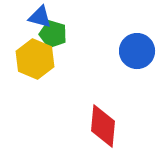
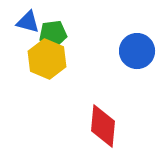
blue triangle: moved 12 px left, 5 px down
green pentagon: rotated 24 degrees counterclockwise
yellow hexagon: moved 12 px right
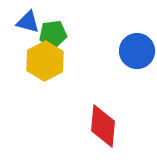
yellow hexagon: moved 2 px left, 2 px down; rotated 9 degrees clockwise
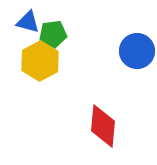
yellow hexagon: moved 5 px left
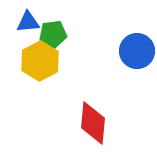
blue triangle: rotated 20 degrees counterclockwise
red diamond: moved 10 px left, 3 px up
